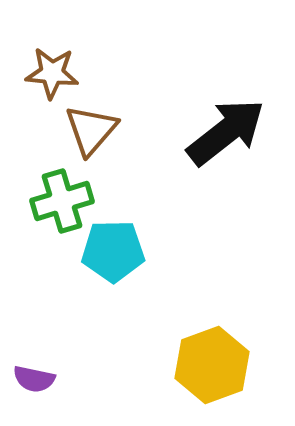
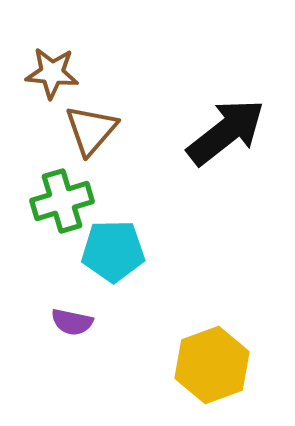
purple semicircle: moved 38 px right, 57 px up
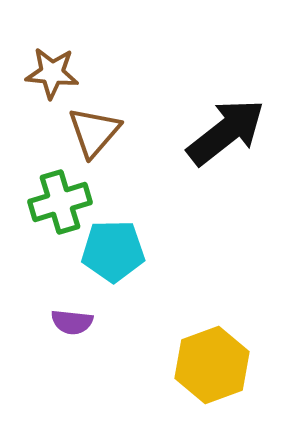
brown triangle: moved 3 px right, 2 px down
green cross: moved 2 px left, 1 px down
purple semicircle: rotated 6 degrees counterclockwise
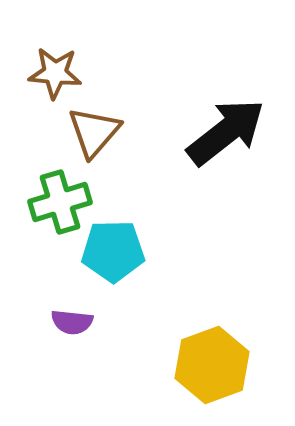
brown star: moved 3 px right
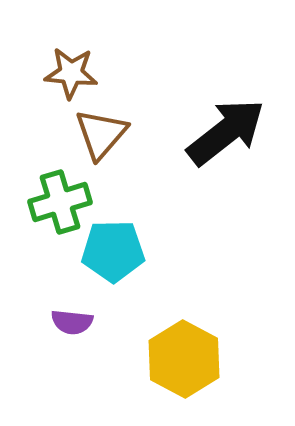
brown star: moved 16 px right
brown triangle: moved 7 px right, 2 px down
yellow hexagon: moved 28 px left, 6 px up; rotated 12 degrees counterclockwise
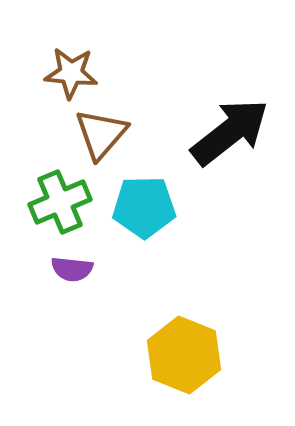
black arrow: moved 4 px right
green cross: rotated 6 degrees counterclockwise
cyan pentagon: moved 31 px right, 44 px up
purple semicircle: moved 53 px up
yellow hexagon: moved 4 px up; rotated 6 degrees counterclockwise
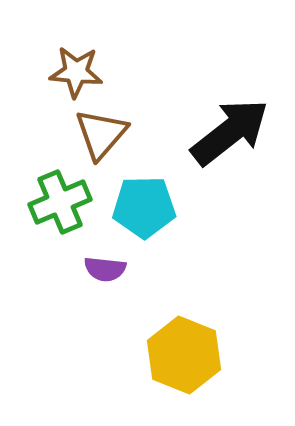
brown star: moved 5 px right, 1 px up
purple semicircle: moved 33 px right
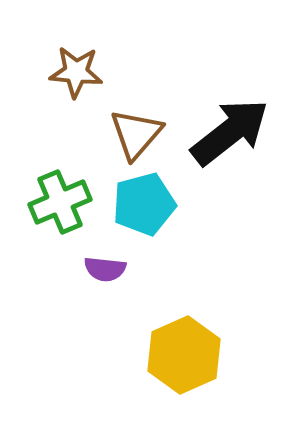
brown triangle: moved 35 px right
cyan pentagon: moved 3 px up; rotated 14 degrees counterclockwise
yellow hexagon: rotated 14 degrees clockwise
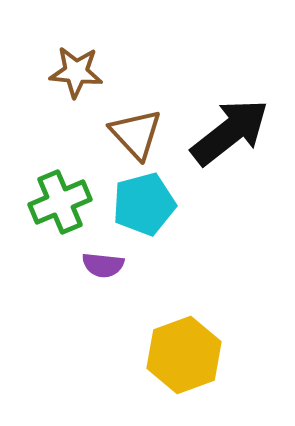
brown triangle: rotated 24 degrees counterclockwise
purple semicircle: moved 2 px left, 4 px up
yellow hexagon: rotated 4 degrees clockwise
